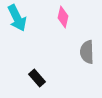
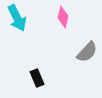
gray semicircle: rotated 135 degrees counterclockwise
black rectangle: rotated 18 degrees clockwise
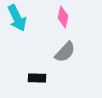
gray semicircle: moved 22 px left
black rectangle: rotated 66 degrees counterclockwise
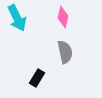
gray semicircle: rotated 55 degrees counterclockwise
black rectangle: rotated 60 degrees counterclockwise
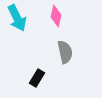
pink diamond: moved 7 px left, 1 px up
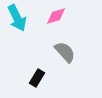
pink diamond: rotated 60 degrees clockwise
gray semicircle: rotated 30 degrees counterclockwise
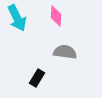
pink diamond: rotated 70 degrees counterclockwise
gray semicircle: rotated 40 degrees counterclockwise
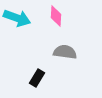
cyan arrow: rotated 44 degrees counterclockwise
